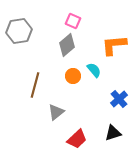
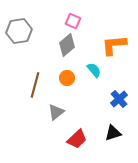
orange circle: moved 6 px left, 2 px down
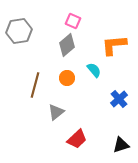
black triangle: moved 8 px right, 12 px down
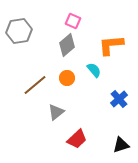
orange L-shape: moved 3 px left
brown line: rotated 35 degrees clockwise
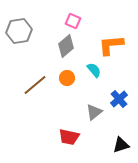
gray diamond: moved 1 px left, 1 px down
gray triangle: moved 38 px right
red trapezoid: moved 8 px left, 2 px up; rotated 55 degrees clockwise
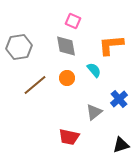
gray hexagon: moved 16 px down
gray diamond: rotated 60 degrees counterclockwise
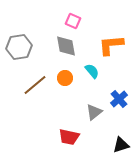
cyan semicircle: moved 2 px left, 1 px down
orange circle: moved 2 px left
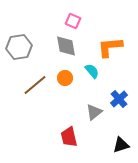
orange L-shape: moved 1 px left, 2 px down
red trapezoid: rotated 65 degrees clockwise
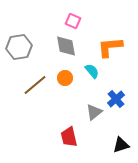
blue cross: moved 3 px left
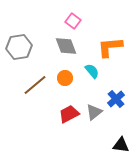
pink square: rotated 14 degrees clockwise
gray diamond: rotated 10 degrees counterclockwise
red trapezoid: moved 23 px up; rotated 75 degrees clockwise
black triangle: rotated 24 degrees clockwise
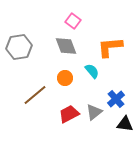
brown line: moved 10 px down
black triangle: moved 4 px right, 21 px up
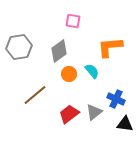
pink square: rotated 28 degrees counterclockwise
gray diamond: moved 7 px left, 5 px down; rotated 75 degrees clockwise
orange circle: moved 4 px right, 4 px up
blue cross: rotated 24 degrees counterclockwise
red trapezoid: rotated 10 degrees counterclockwise
